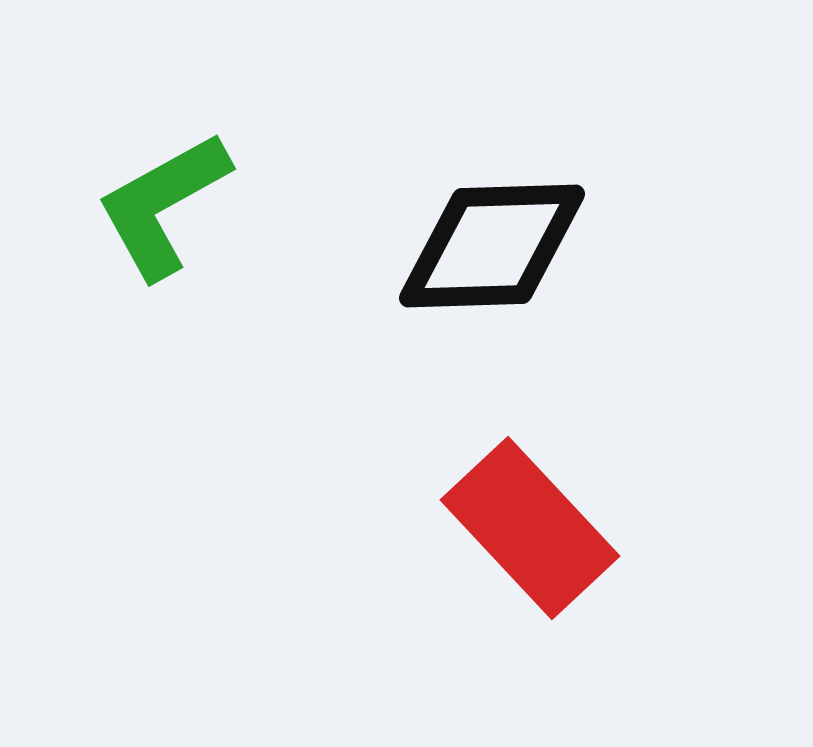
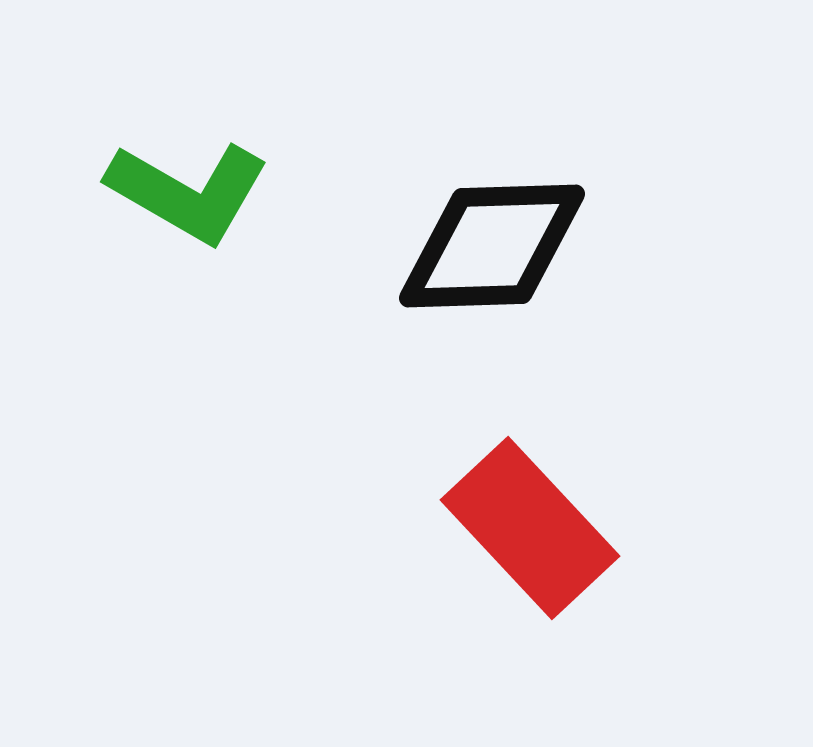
green L-shape: moved 25 px right, 13 px up; rotated 121 degrees counterclockwise
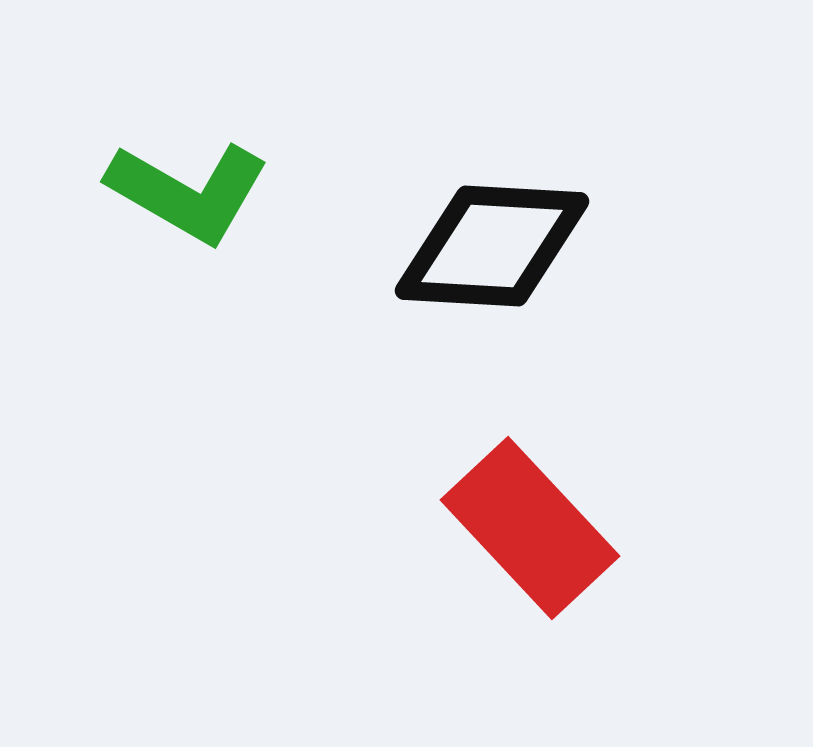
black diamond: rotated 5 degrees clockwise
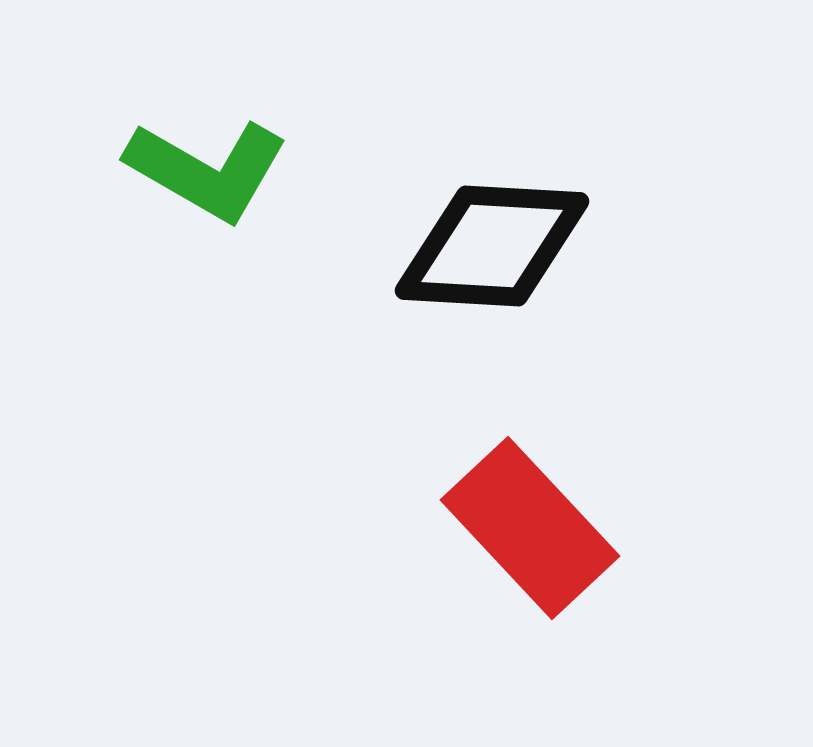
green L-shape: moved 19 px right, 22 px up
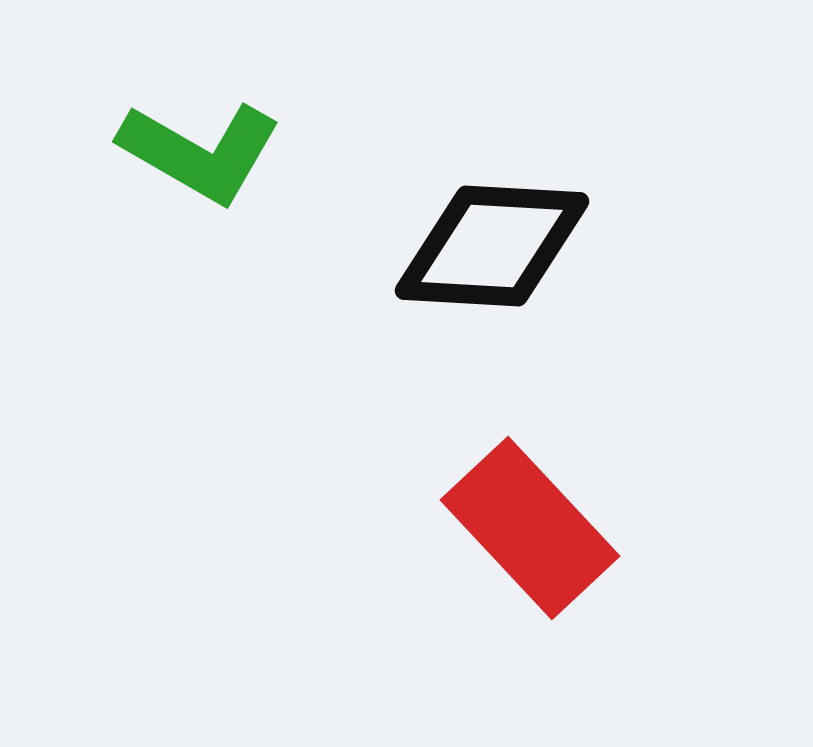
green L-shape: moved 7 px left, 18 px up
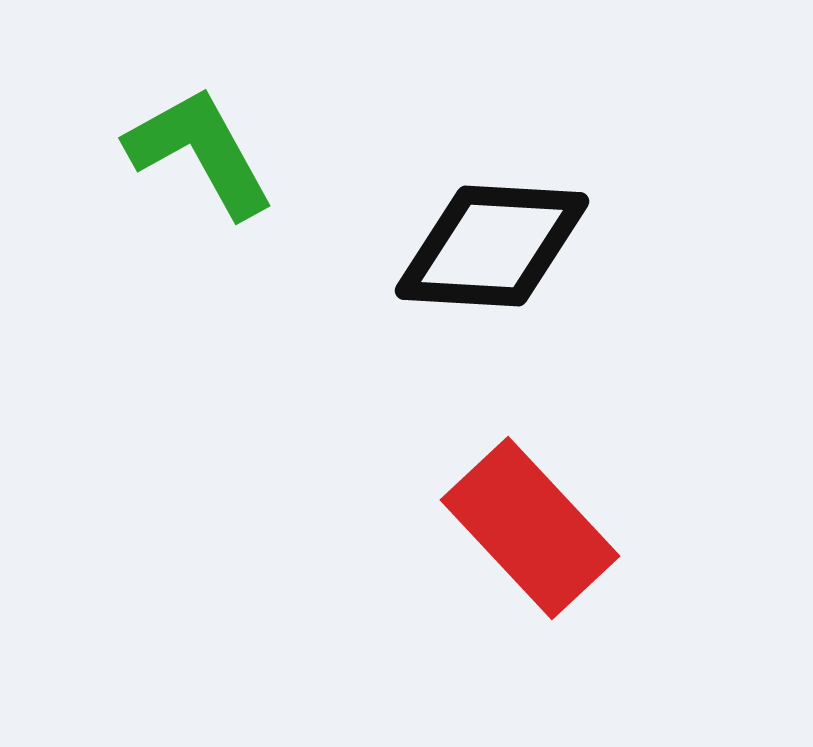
green L-shape: rotated 149 degrees counterclockwise
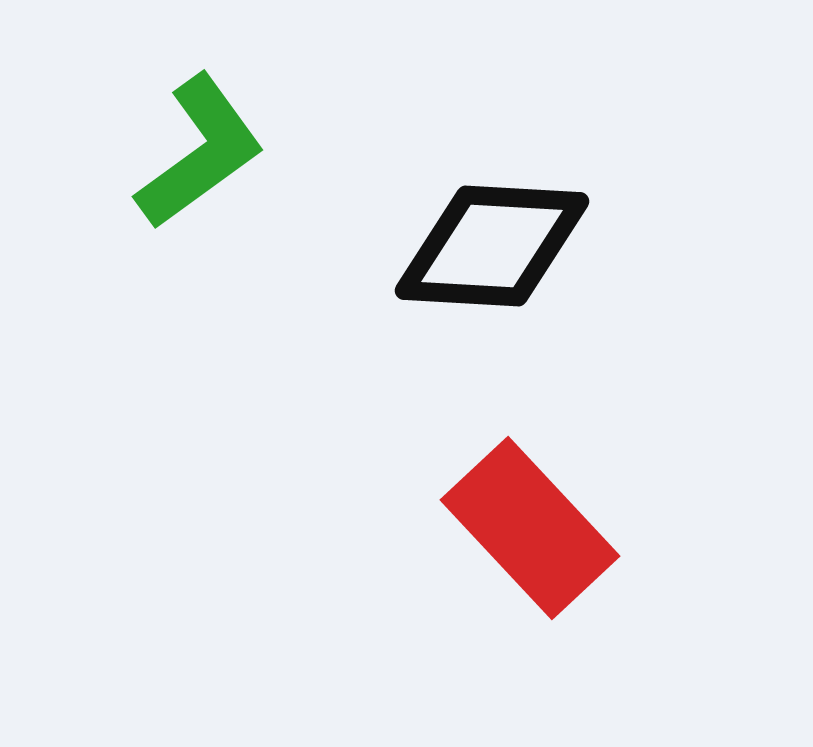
green L-shape: rotated 83 degrees clockwise
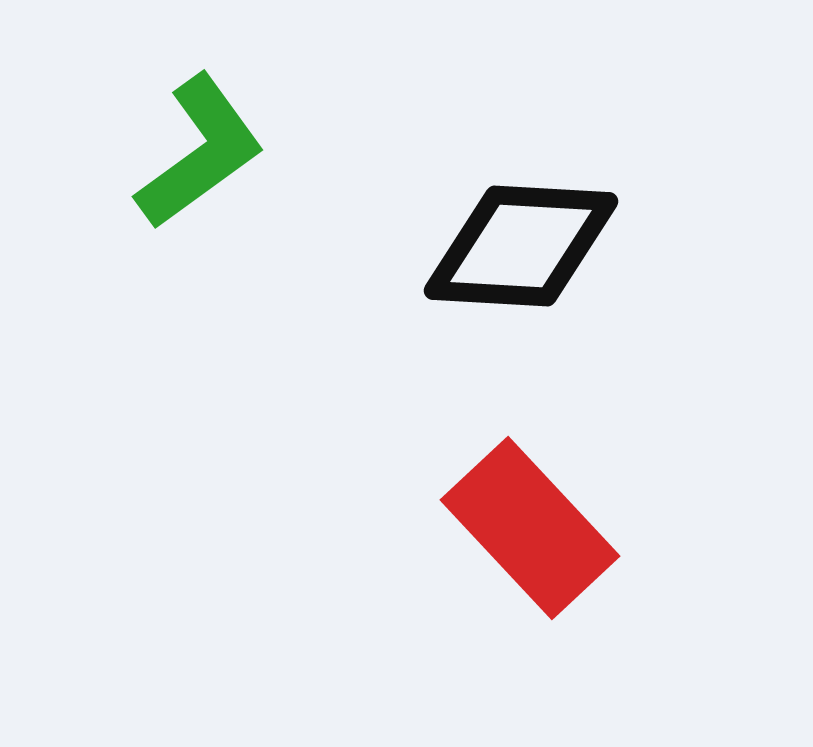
black diamond: moved 29 px right
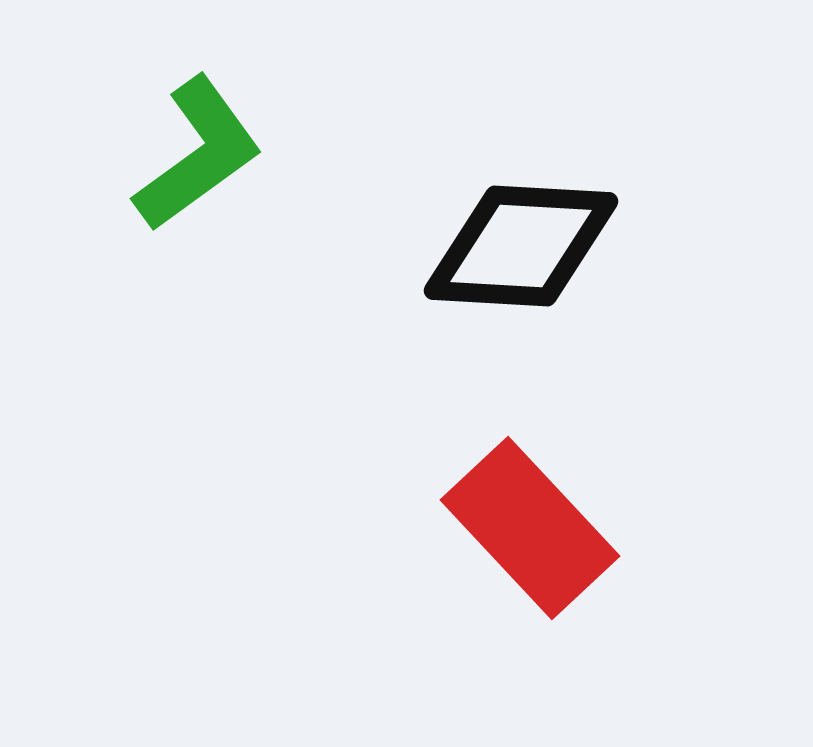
green L-shape: moved 2 px left, 2 px down
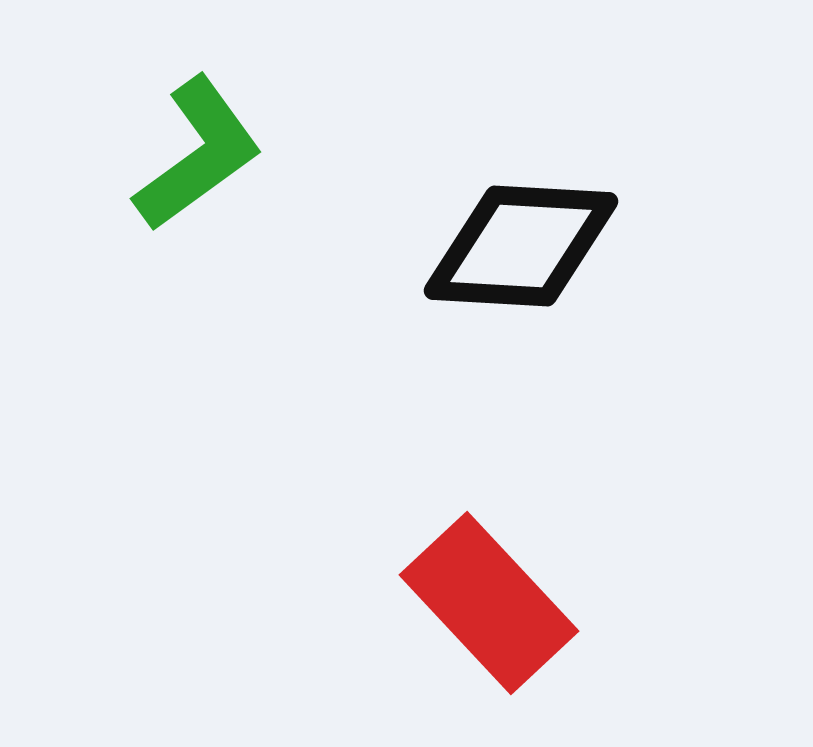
red rectangle: moved 41 px left, 75 px down
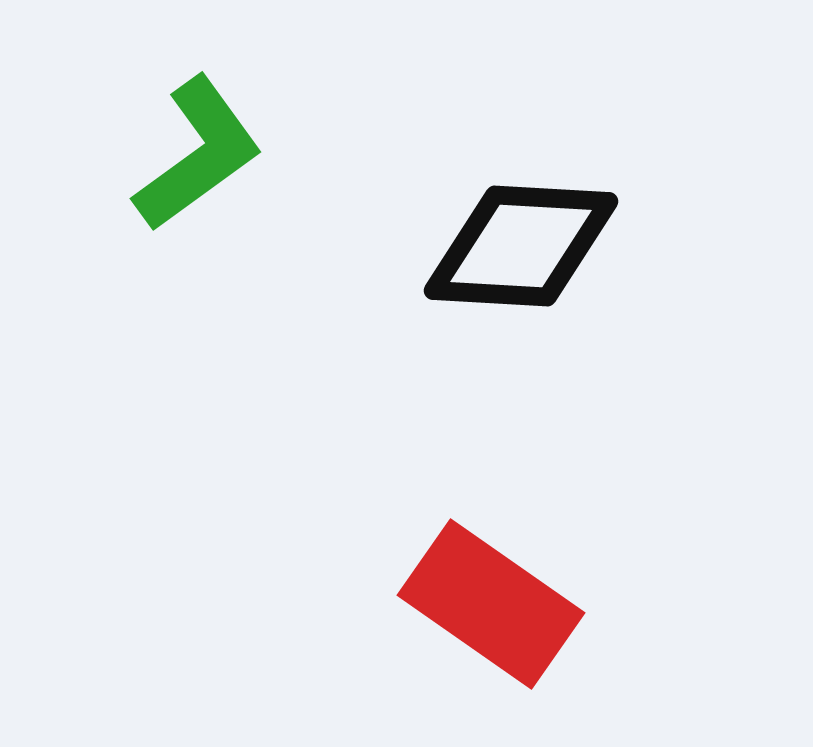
red rectangle: moved 2 px right, 1 px down; rotated 12 degrees counterclockwise
